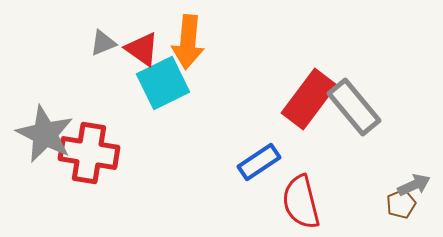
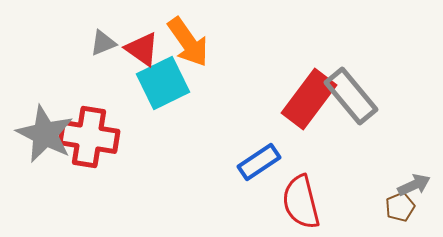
orange arrow: rotated 40 degrees counterclockwise
gray rectangle: moved 3 px left, 11 px up
red cross: moved 16 px up
brown pentagon: moved 1 px left, 3 px down
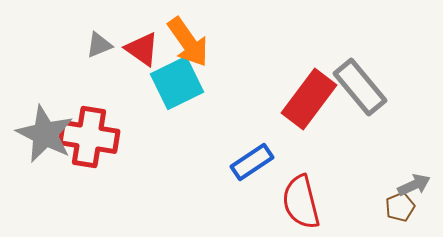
gray triangle: moved 4 px left, 2 px down
cyan square: moved 14 px right
gray rectangle: moved 9 px right, 9 px up
blue rectangle: moved 7 px left
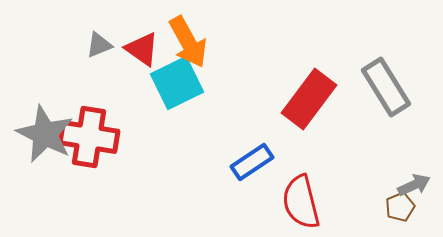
orange arrow: rotated 6 degrees clockwise
gray rectangle: moved 26 px right; rotated 8 degrees clockwise
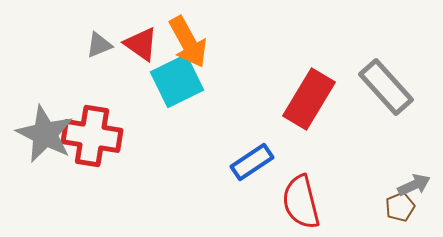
red triangle: moved 1 px left, 5 px up
cyan square: moved 2 px up
gray rectangle: rotated 10 degrees counterclockwise
red rectangle: rotated 6 degrees counterclockwise
red cross: moved 3 px right, 1 px up
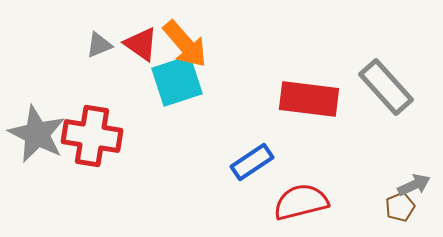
orange arrow: moved 3 px left, 2 px down; rotated 12 degrees counterclockwise
cyan square: rotated 8 degrees clockwise
red rectangle: rotated 66 degrees clockwise
gray star: moved 8 px left
red semicircle: rotated 90 degrees clockwise
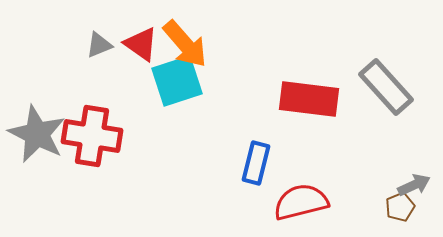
blue rectangle: moved 4 px right, 1 px down; rotated 42 degrees counterclockwise
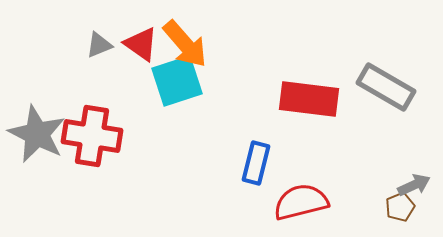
gray rectangle: rotated 18 degrees counterclockwise
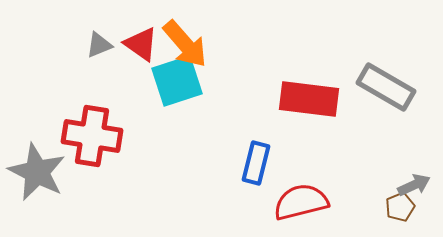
gray star: moved 38 px down
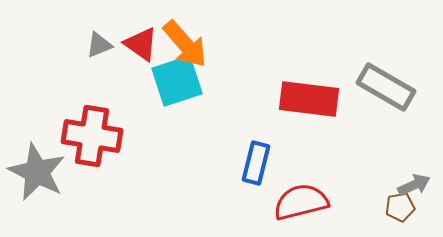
brown pentagon: rotated 12 degrees clockwise
